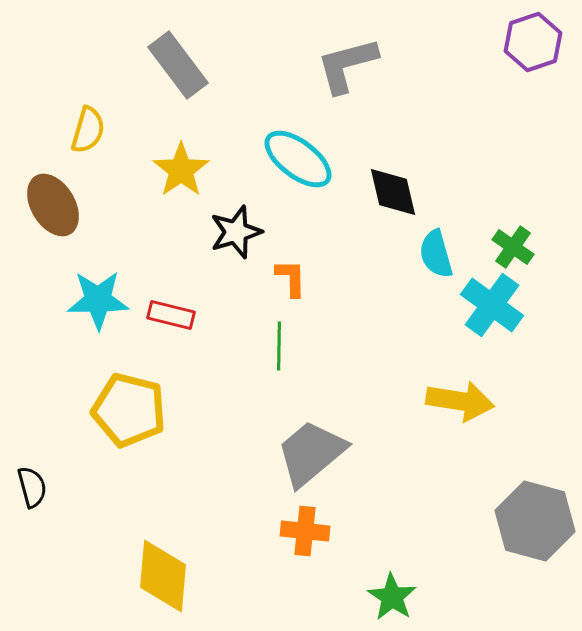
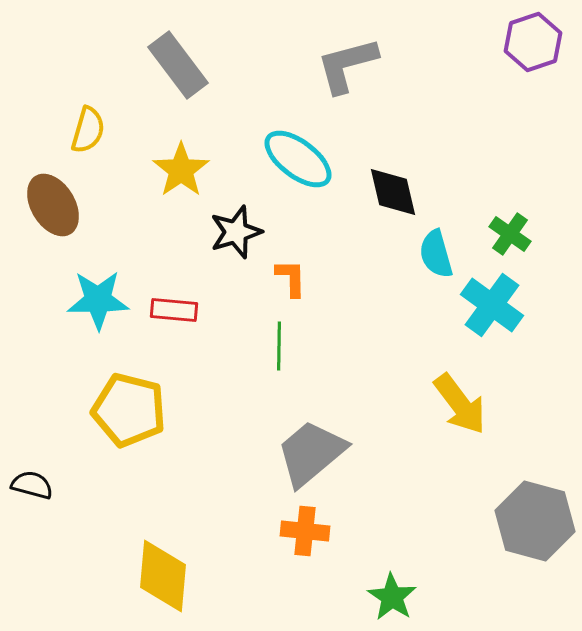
green cross: moved 3 px left, 13 px up
red rectangle: moved 3 px right, 5 px up; rotated 9 degrees counterclockwise
yellow arrow: moved 3 px down; rotated 44 degrees clockwise
black semicircle: moved 2 px up; rotated 60 degrees counterclockwise
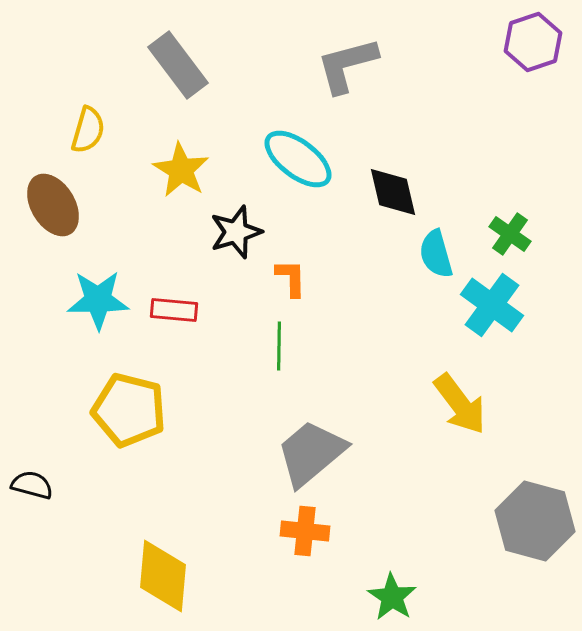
yellow star: rotated 6 degrees counterclockwise
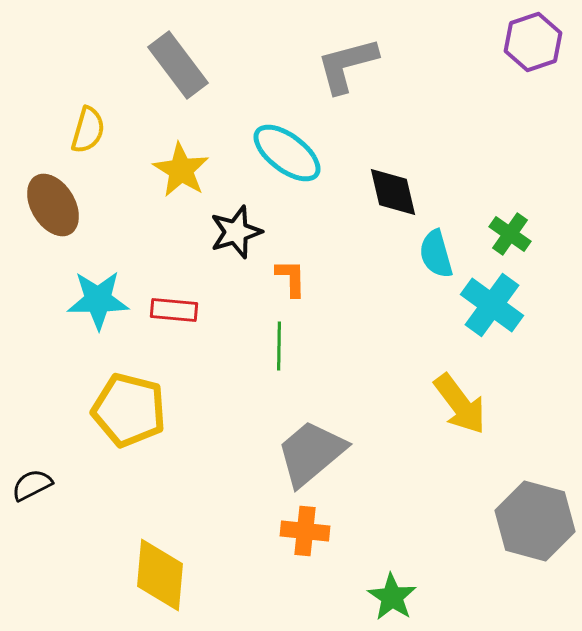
cyan ellipse: moved 11 px left, 6 px up
black semicircle: rotated 42 degrees counterclockwise
yellow diamond: moved 3 px left, 1 px up
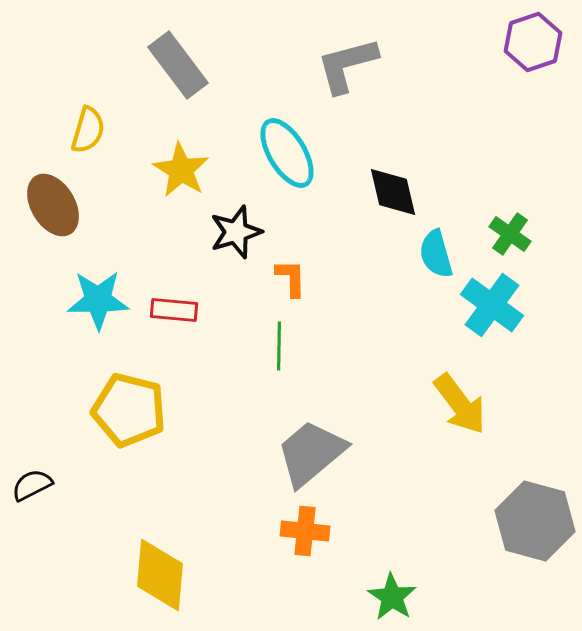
cyan ellipse: rotated 22 degrees clockwise
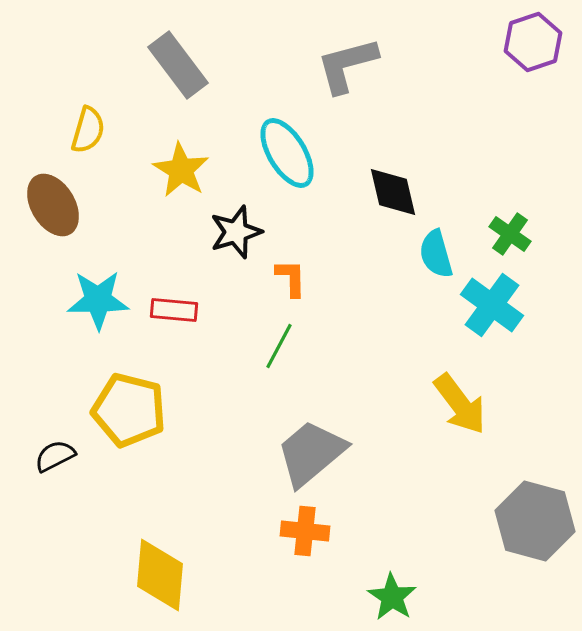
green line: rotated 27 degrees clockwise
black semicircle: moved 23 px right, 29 px up
